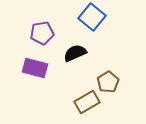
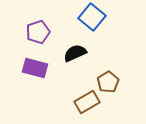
purple pentagon: moved 4 px left, 1 px up; rotated 10 degrees counterclockwise
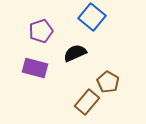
purple pentagon: moved 3 px right, 1 px up
brown pentagon: rotated 10 degrees counterclockwise
brown rectangle: rotated 20 degrees counterclockwise
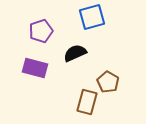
blue square: rotated 36 degrees clockwise
brown rectangle: rotated 25 degrees counterclockwise
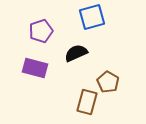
black semicircle: moved 1 px right
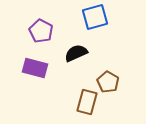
blue square: moved 3 px right
purple pentagon: rotated 25 degrees counterclockwise
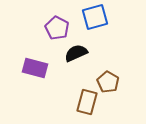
purple pentagon: moved 16 px right, 3 px up
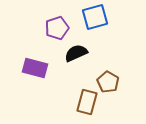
purple pentagon: rotated 25 degrees clockwise
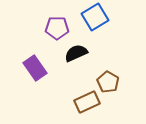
blue square: rotated 16 degrees counterclockwise
purple pentagon: rotated 20 degrees clockwise
purple rectangle: rotated 40 degrees clockwise
brown rectangle: rotated 50 degrees clockwise
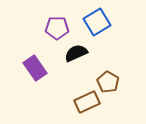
blue square: moved 2 px right, 5 px down
